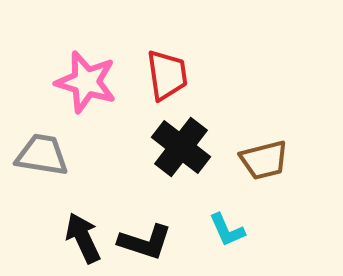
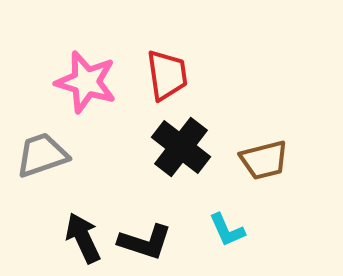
gray trapezoid: rotated 28 degrees counterclockwise
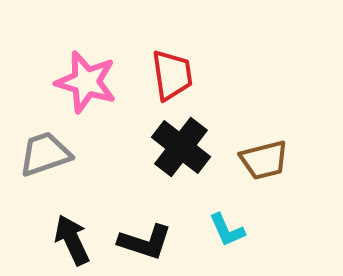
red trapezoid: moved 5 px right
gray trapezoid: moved 3 px right, 1 px up
black arrow: moved 11 px left, 2 px down
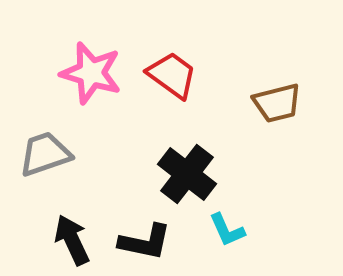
red trapezoid: rotated 46 degrees counterclockwise
pink star: moved 5 px right, 9 px up
black cross: moved 6 px right, 27 px down
brown trapezoid: moved 13 px right, 57 px up
black L-shape: rotated 6 degrees counterclockwise
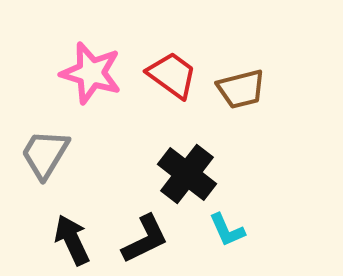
brown trapezoid: moved 36 px left, 14 px up
gray trapezoid: rotated 40 degrees counterclockwise
black L-shape: moved 3 px up; rotated 38 degrees counterclockwise
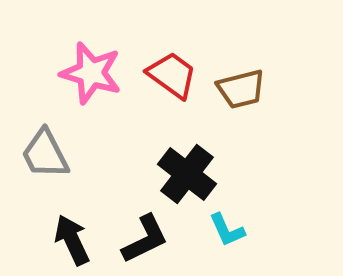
gray trapezoid: rotated 58 degrees counterclockwise
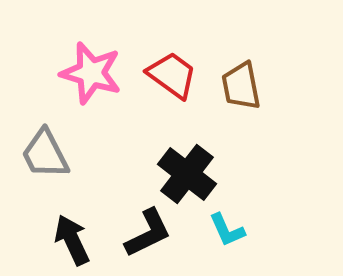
brown trapezoid: moved 3 px up; rotated 93 degrees clockwise
black L-shape: moved 3 px right, 6 px up
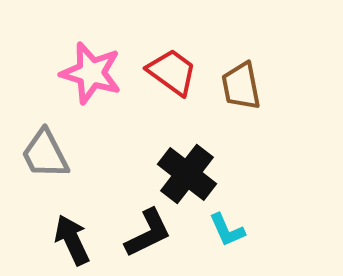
red trapezoid: moved 3 px up
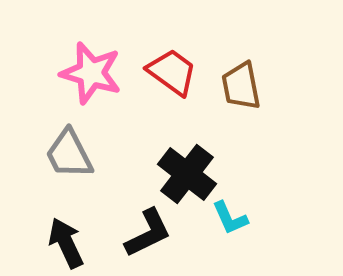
gray trapezoid: moved 24 px right
cyan L-shape: moved 3 px right, 12 px up
black arrow: moved 6 px left, 3 px down
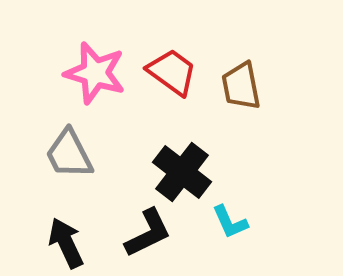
pink star: moved 4 px right
black cross: moved 5 px left, 2 px up
cyan L-shape: moved 4 px down
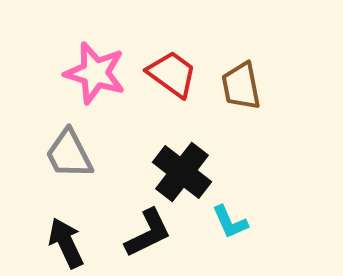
red trapezoid: moved 2 px down
